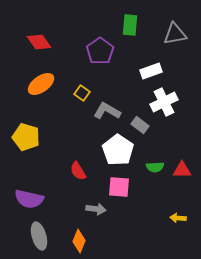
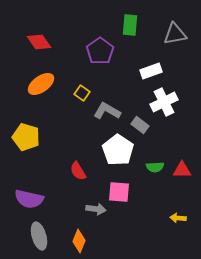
pink square: moved 5 px down
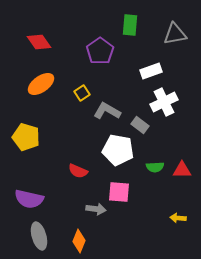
yellow square: rotated 21 degrees clockwise
white pentagon: rotated 24 degrees counterclockwise
red semicircle: rotated 36 degrees counterclockwise
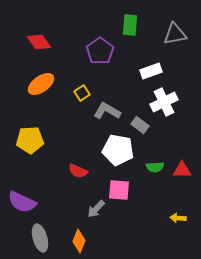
yellow pentagon: moved 4 px right, 3 px down; rotated 20 degrees counterclockwise
pink square: moved 2 px up
purple semicircle: moved 7 px left, 3 px down; rotated 12 degrees clockwise
gray arrow: rotated 126 degrees clockwise
gray ellipse: moved 1 px right, 2 px down
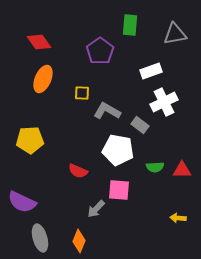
orange ellipse: moved 2 px right, 5 px up; rotated 32 degrees counterclockwise
yellow square: rotated 35 degrees clockwise
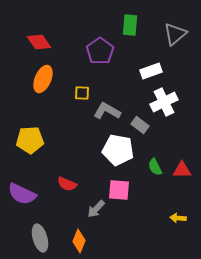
gray triangle: rotated 30 degrees counterclockwise
green semicircle: rotated 66 degrees clockwise
red semicircle: moved 11 px left, 13 px down
purple semicircle: moved 8 px up
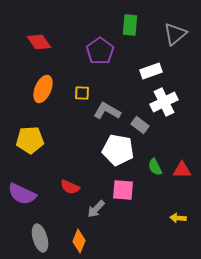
orange ellipse: moved 10 px down
red semicircle: moved 3 px right, 3 px down
pink square: moved 4 px right
